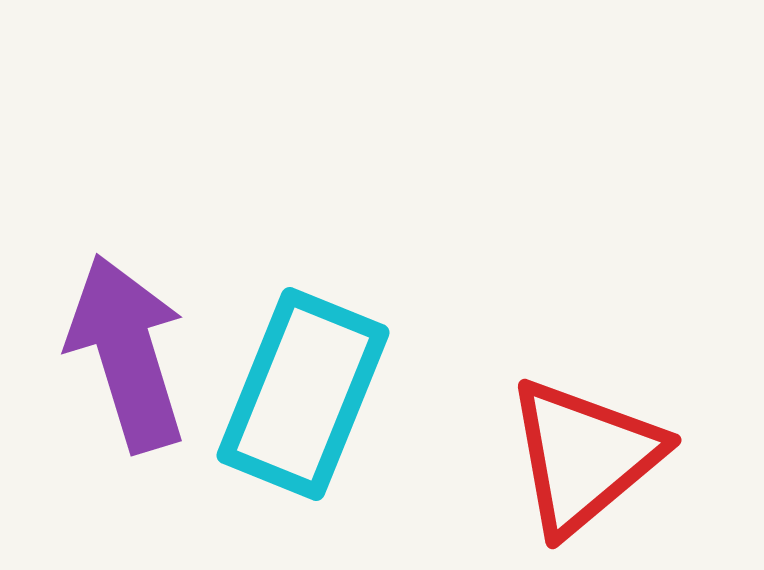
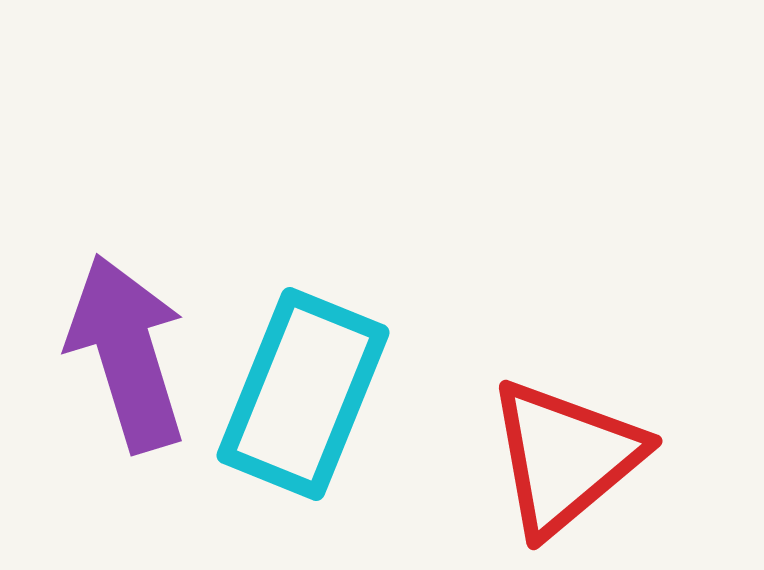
red triangle: moved 19 px left, 1 px down
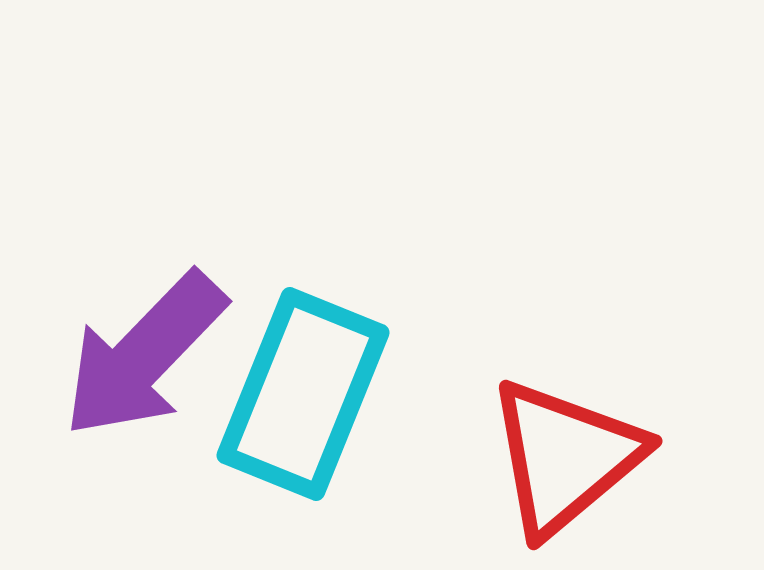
purple arrow: moved 17 px right, 2 px down; rotated 119 degrees counterclockwise
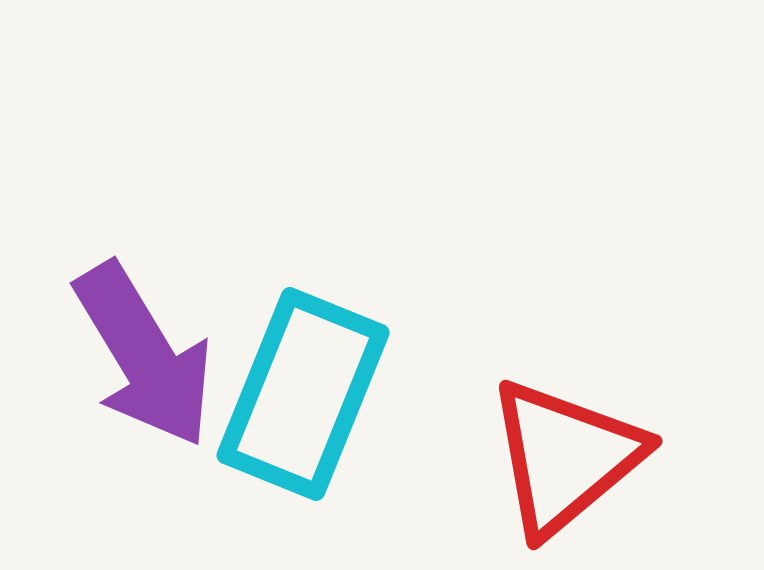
purple arrow: rotated 75 degrees counterclockwise
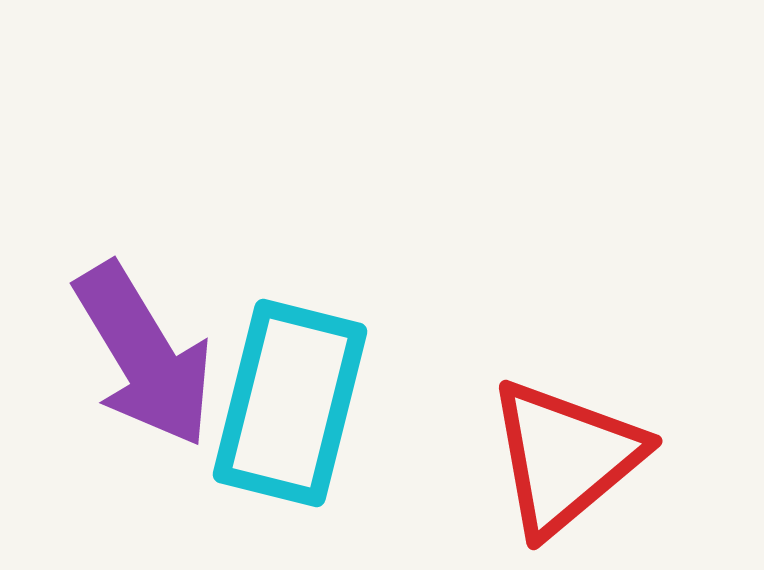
cyan rectangle: moved 13 px left, 9 px down; rotated 8 degrees counterclockwise
